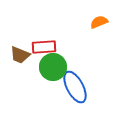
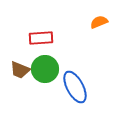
red rectangle: moved 3 px left, 9 px up
brown trapezoid: moved 15 px down
green circle: moved 8 px left, 2 px down
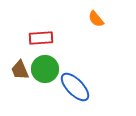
orange semicircle: moved 3 px left, 3 px up; rotated 108 degrees counterclockwise
brown trapezoid: rotated 45 degrees clockwise
blue ellipse: rotated 16 degrees counterclockwise
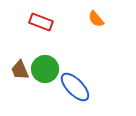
red rectangle: moved 16 px up; rotated 25 degrees clockwise
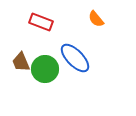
brown trapezoid: moved 1 px right, 8 px up
blue ellipse: moved 29 px up
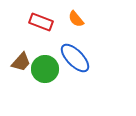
orange semicircle: moved 20 px left
brown trapezoid: rotated 115 degrees counterclockwise
